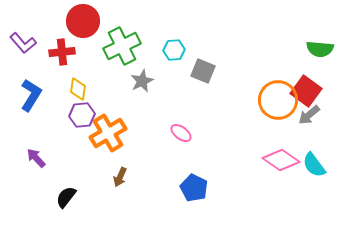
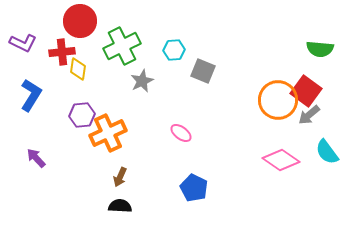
red circle: moved 3 px left
purple L-shape: rotated 24 degrees counterclockwise
yellow diamond: moved 20 px up
orange cross: rotated 6 degrees clockwise
cyan semicircle: moved 13 px right, 13 px up
black semicircle: moved 54 px right, 9 px down; rotated 55 degrees clockwise
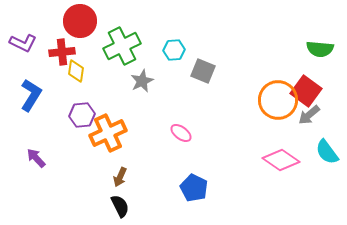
yellow diamond: moved 2 px left, 2 px down
black semicircle: rotated 60 degrees clockwise
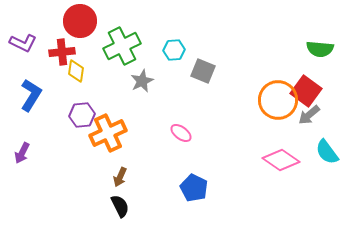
purple arrow: moved 14 px left, 5 px up; rotated 110 degrees counterclockwise
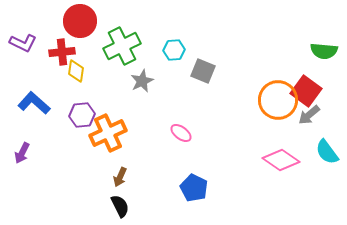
green semicircle: moved 4 px right, 2 px down
blue L-shape: moved 3 px right, 8 px down; rotated 80 degrees counterclockwise
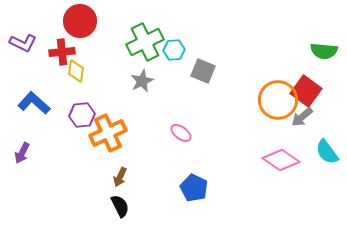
green cross: moved 23 px right, 4 px up
gray arrow: moved 7 px left, 2 px down
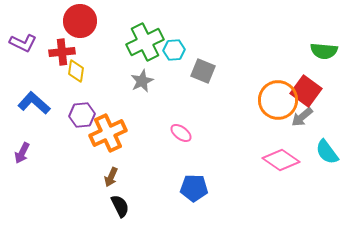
brown arrow: moved 9 px left
blue pentagon: rotated 24 degrees counterclockwise
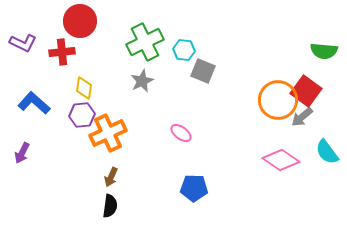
cyan hexagon: moved 10 px right; rotated 10 degrees clockwise
yellow diamond: moved 8 px right, 17 px down
black semicircle: moved 10 px left; rotated 35 degrees clockwise
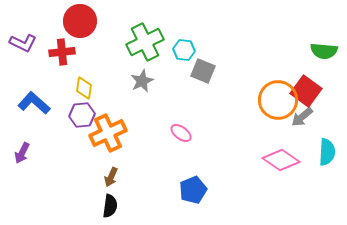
cyan semicircle: rotated 140 degrees counterclockwise
blue pentagon: moved 1 px left, 2 px down; rotated 24 degrees counterclockwise
